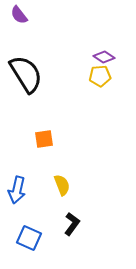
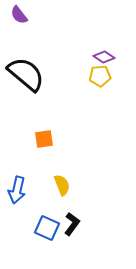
black semicircle: rotated 18 degrees counterclockwise
blue square: moved 18 px right, 10 px up
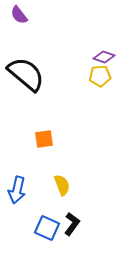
purple diamond: rotated 15 degrees counterclockwise
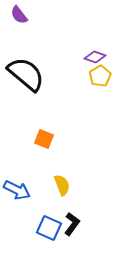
purple diamond: moved 9 px left
yellow pentagon: rotated 25 degrees counterclockwise
orange square: rotated 30 degrees clockwise
blue arrow: rotated 76 degrees counterclockwise
blue square: moved 2 px right
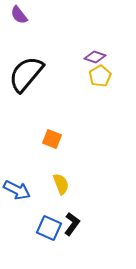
black semicircle: rotated 90 degrees counterclockwise
orange square: moved 8 px right
yellow semicircle: moved 1 px left, 1 px up
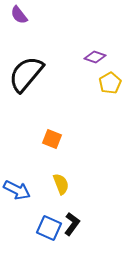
yellow pentagon: moved 10 px right, 7 px down
